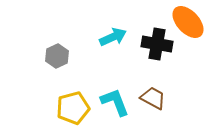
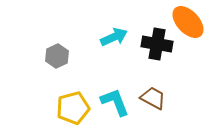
cyan arrow: moved 1 px right
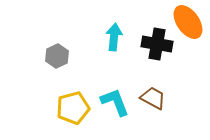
orange ellipse: rotated 8 degrees clockwise
cyan arrow: rotated 60 degrees counterclockwise
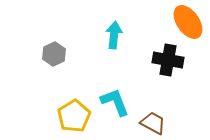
cyan arrow: moved 2 px up
black cross: moved 11 px right, 16 px down
gray hexagon: moved 3 px left, 2 px up
brown trapezoid: moved 25 px down
yellow pentagon: moved 1 px right, 8 px down; rotated 16 degrees counterclockwise
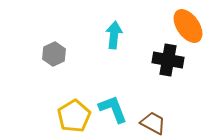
orange ellipse: moved 4 px down
cyan L-shape: moved 2 px left, 7 px down
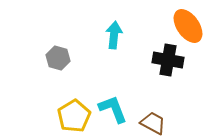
gray hexagon: moved 4 px right, 4 px down; rotated 20 degrees counterclockwise
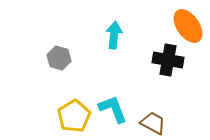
gray hexagon: moved 1 px right
